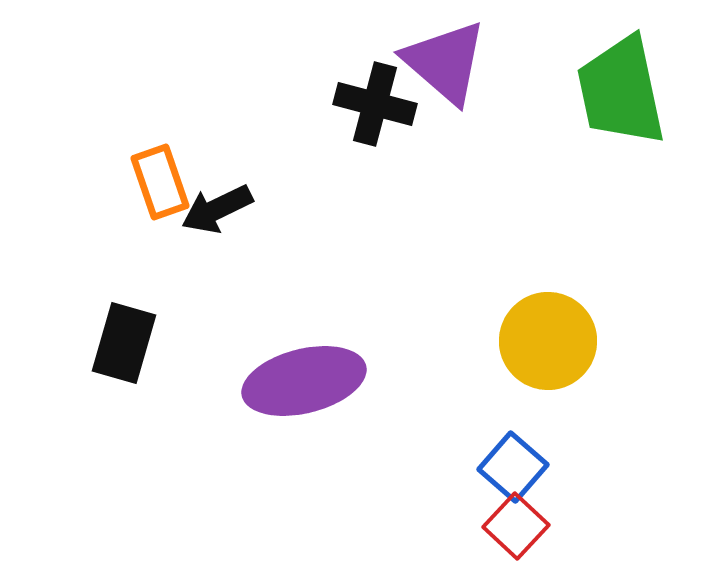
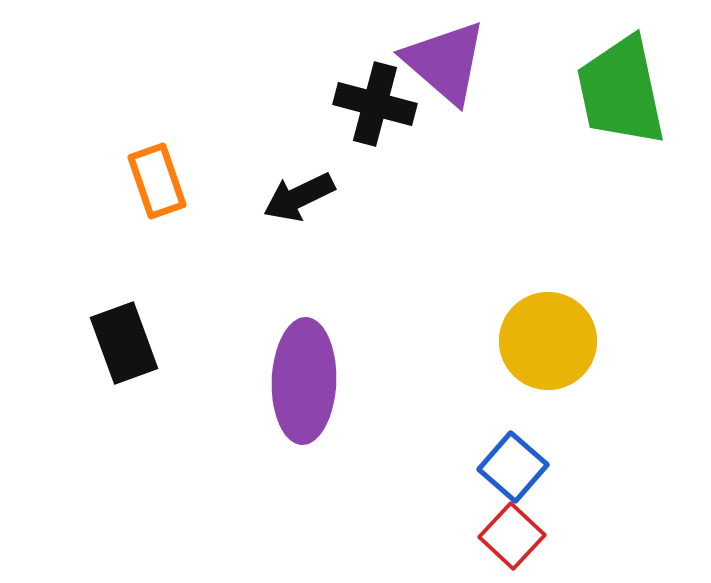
orange rectangle: moved 3 px left, 1 px up
black arrow: moved 82 px right, 12 px up
black rectangle: rotated 36 degrees counterclockwise
purple ellipse: rotated 74 degrees counterclockwise
red square: moved 4 px left, 10 px down
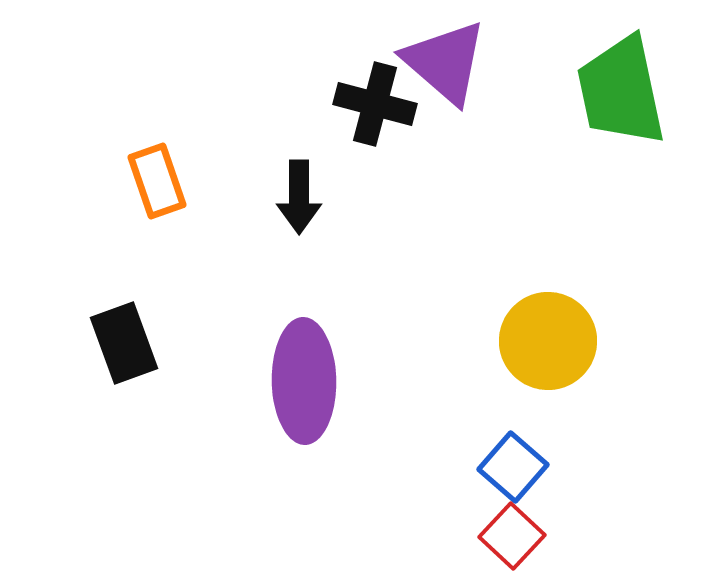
black arrow: rotated 64 degrees counterclockwise
purple ellipse: rotated 3 degrees counterclockwise
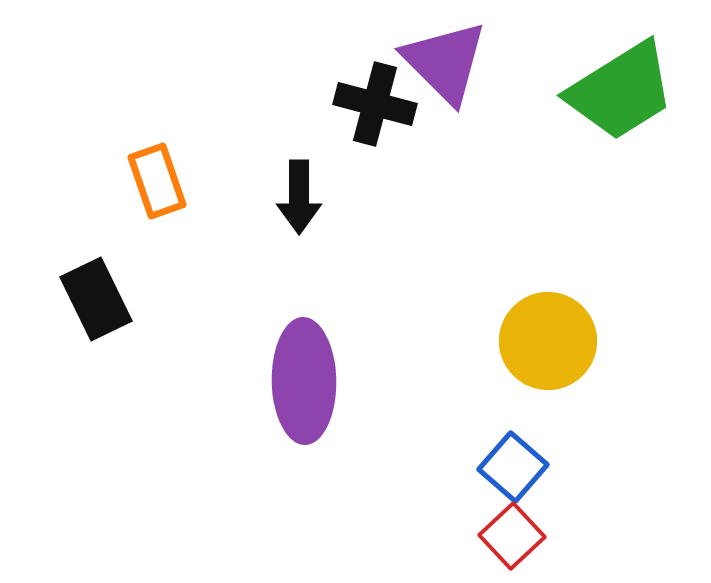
purple triangle: rotated 4 degrees clockwise
green trapezoid: rotated 110 degrees counterclockwise
black rectangle: moved 28 px left, 44 px up; rotated 6 degrees counterclockwise
red square: rotated 4 degrees clockwise
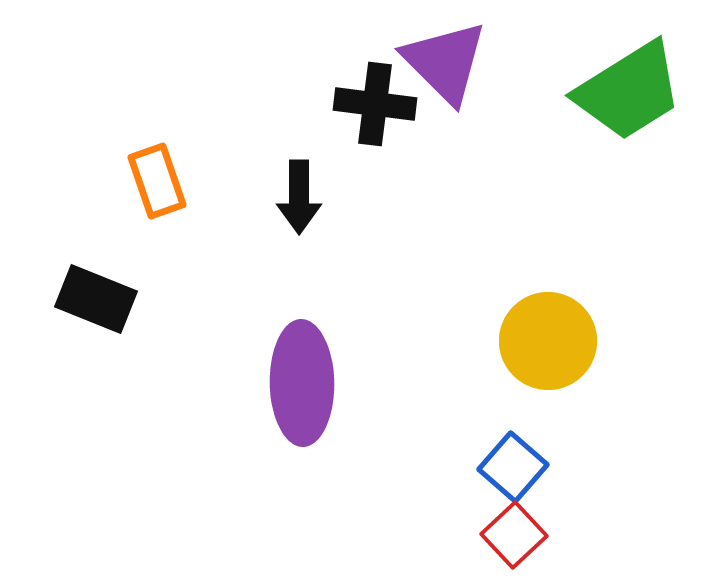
green trapezoid: moved 8 px right
black cross: rotated 8 degrees counterclockwise
black rectangle: rotated 42 degrees counterclockwise
purple ellipse: moved 2 px left, 2 px down
red square: moved 2 px right, 1 px up
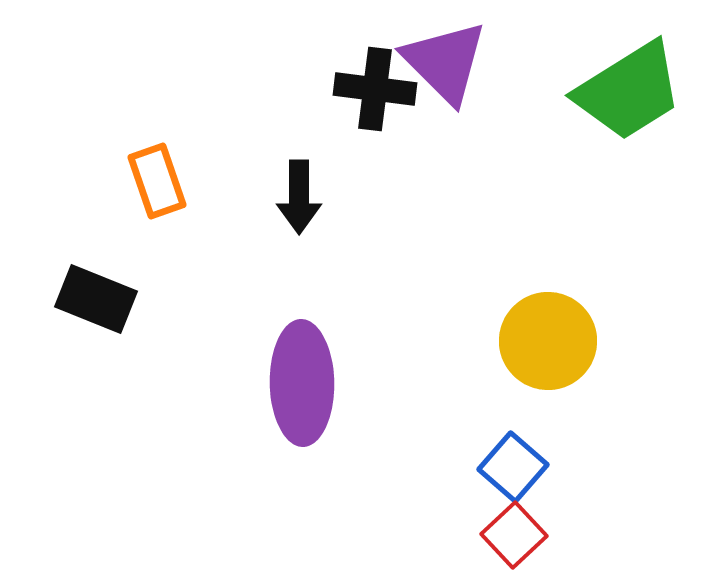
black cross: moved 15 px up
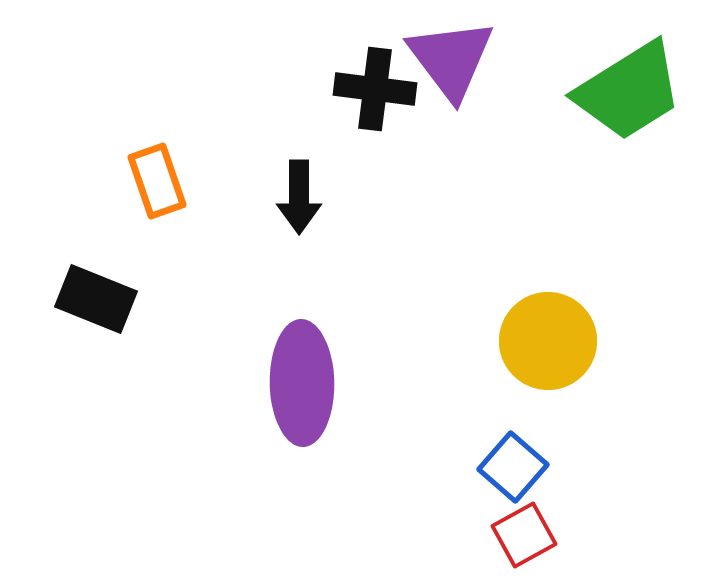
purple triangle: moved 6 px right, 3 px up; rotated 8 degrees clockwise
red square: moved 10 px right; rotated 14 degrees clockwise
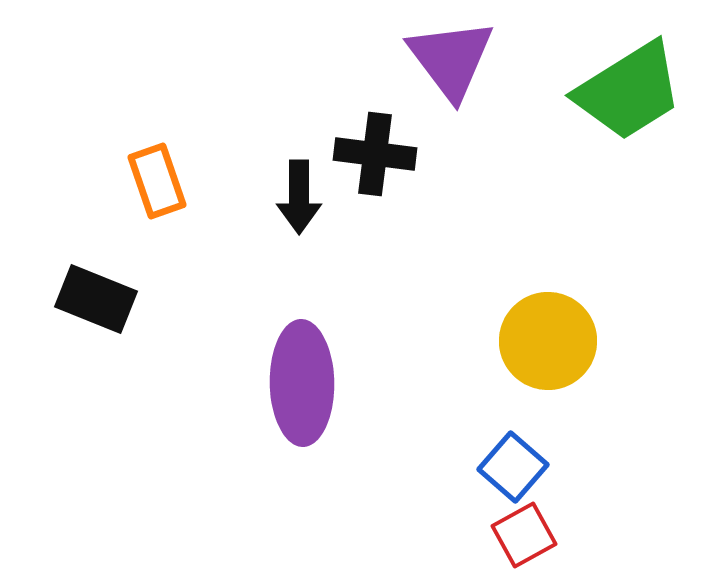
black cross: moved 65 px down
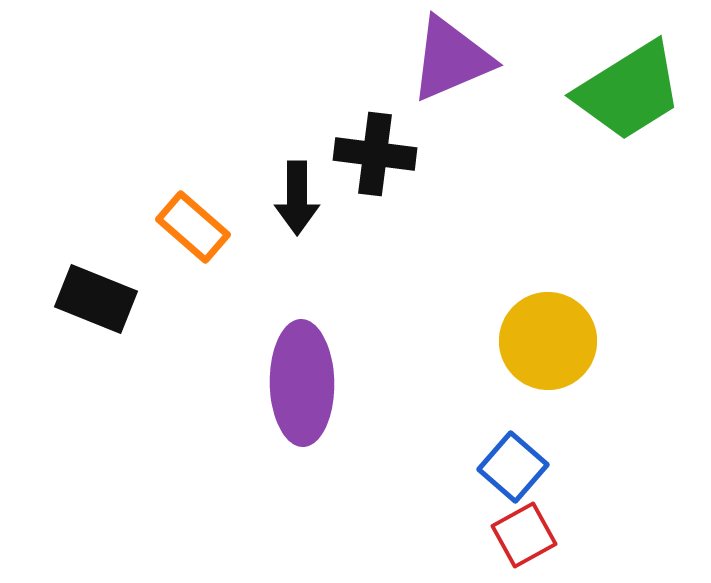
purple triangle: rotated 44 degrees clockwise
orange rectangle: moved 36 px right, 46 px down; rotated 30 degrees counterclockwise
black arrow: moved 2 px left, 1 px down
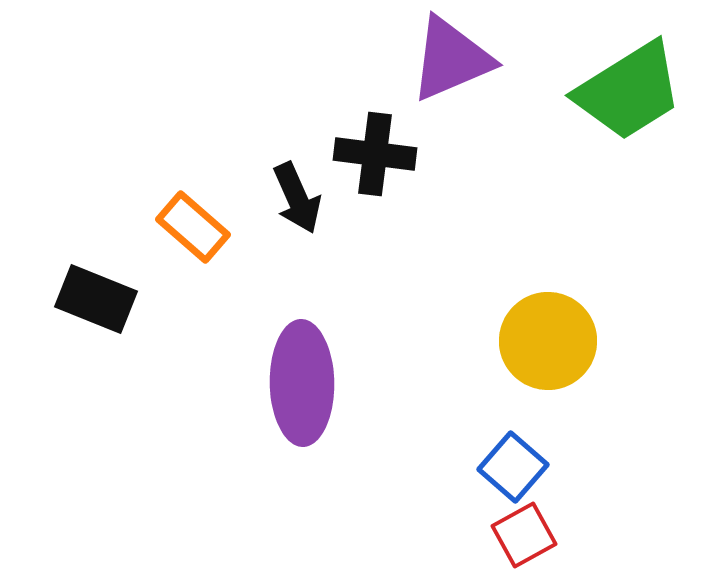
black arrow: rotated 24 degrees counterclockwise
